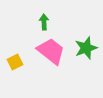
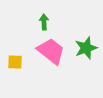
yellow square: rotated 28 degrees clockwise
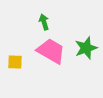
green arrow: rotated 14 degrees counterclockwise
pink trapezoid: rotated 8 degrees counterclockwise
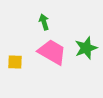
pink trapezoid: moved 1 px right, 1 px down
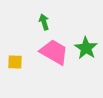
green star: rotated 20 degrees counterclockwise
pink trapezoid: moved 2 px right
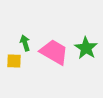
green arrow: moved 19 px left, 21 px down
yellow square: moved 1 px left, 1 px up
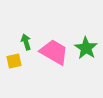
green arrow: moved 1 px right, 1 px up
yellow square: rotated 14 degrees counterclockwise
